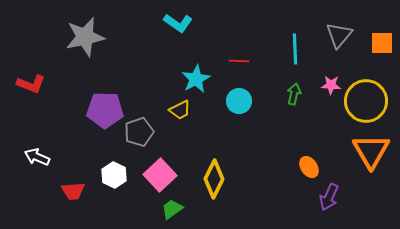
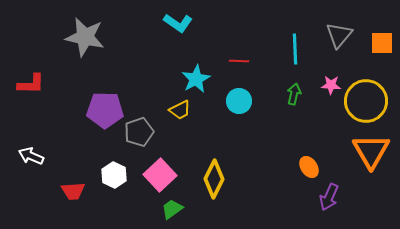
gray star: rotated 24 degrees clockwise
red L-shape: rotated 20 degrees counterclockwise
white arrow: moved 6 px left, 1 px up
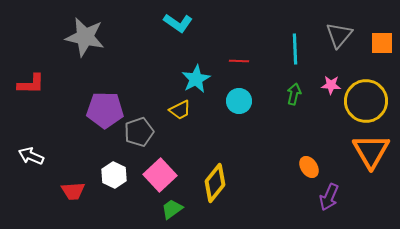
yellow diamond: moved 1 px right, 4 px down; rotated 12 degrees clockwise
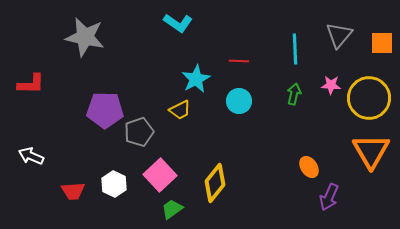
yellow circle: moved 3 px right, 3 px up
white hexagon: moved 9 px down
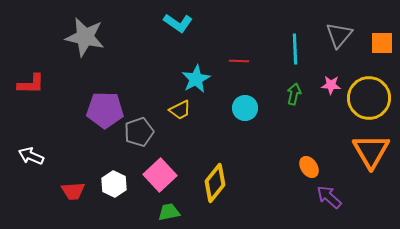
cyan circle: moved 6 px right, 7 px down
purple arrow: rotated 108 degrees clockwise
green trapezoid: moved 3 px left, 3 px down; rotated 25 degrees clockwise
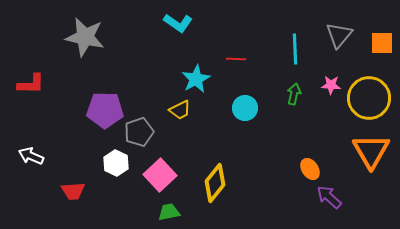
red line: moved 3 px left, 2 px up
orange ellipse: moved 1 px right, 2 px down
white hexagon: moved 2 px right, 21 px up
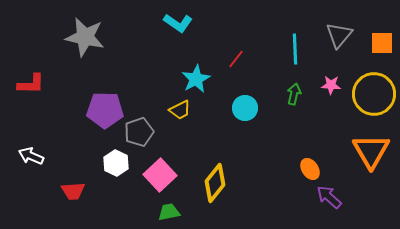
red line: rotated 54 degrees counterclockwise
yellow circle: moved 5 px right, 4 px up
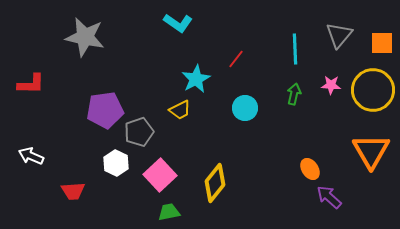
yellow circle: moved 1 px left, 4 px up
purple pentagon: rotated 9 degrees counterclockwise
